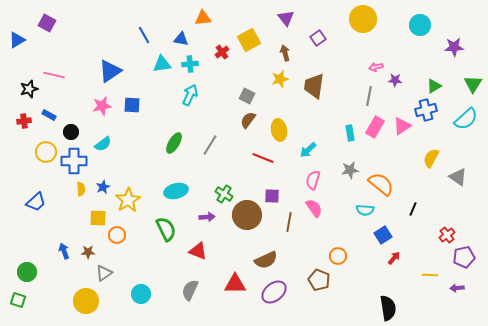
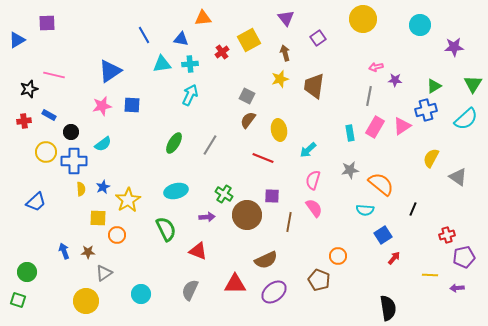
purple square at (47, 23): rotated 30 degrees counterclockwise
red cross at (447, 235): rotated 21 degrees clockwise
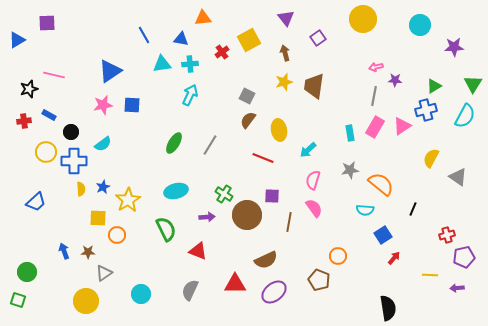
yellow star at (280, 79): moved 4 px right, 3 px down
gray line at (369, 96): moved 5 px right
pink star at (102, 106): moved 1 px right, 1 px up
cyan semicircle at (466, 119): moved 1 px left, 3 px up; rotated 20 degrees counterclockwise
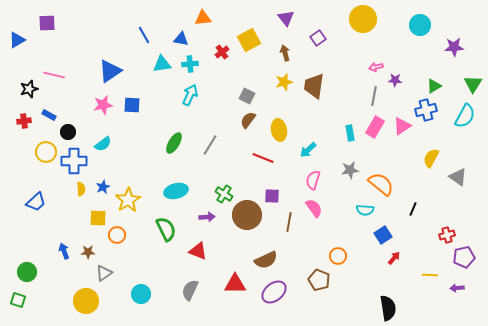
black circle at (71, 132): moved 3 px left
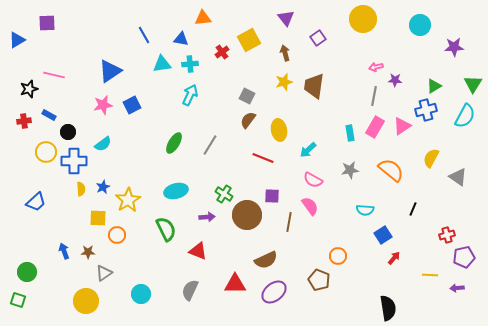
blue square at (132, 105): rotated 30 degrees counterclockwise
pink semicircle at (313, 180): rotated 78 degrees counterclockwise
orange semicircle at (381, 184): moved 10 px right, 14 px up
pink semicircle at (314, 208): moved 4 px left, 2 px up
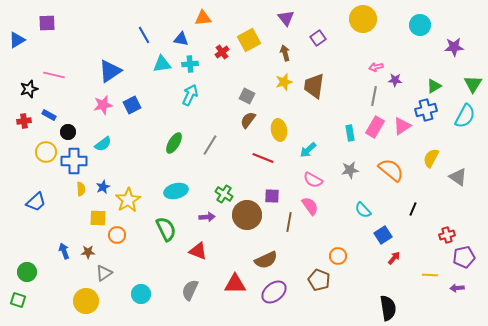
cyan semicircle at (365, 210): moved 2 px left; rotated 42 degrees clockwise
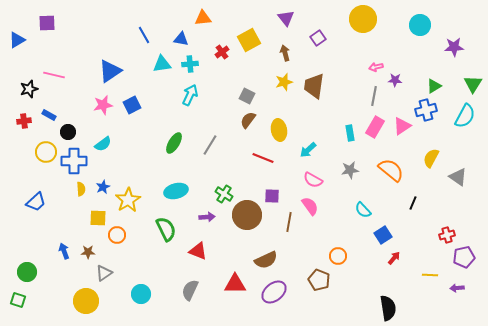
black line at (413, 209): moved 6 px up
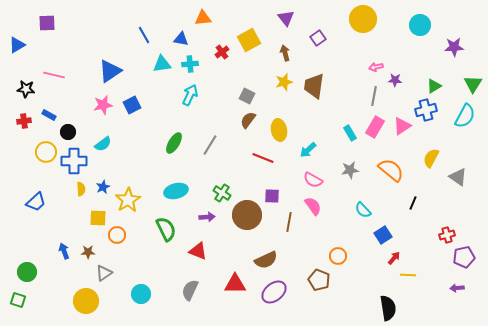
blue triangle at (17, 40): moved 5 px down
black star at (29, 89): moved 3 px left; rotated 24 degrees clockwise
cyan rectangle at (350, 133): rotated 21 degrees counterclockwise
green cross at (224, 194): moved 2 px left, 1 px up
pink semicircle at (310, 206): moved 3 px right
yellow line at (430, 275): moved 22 px left
